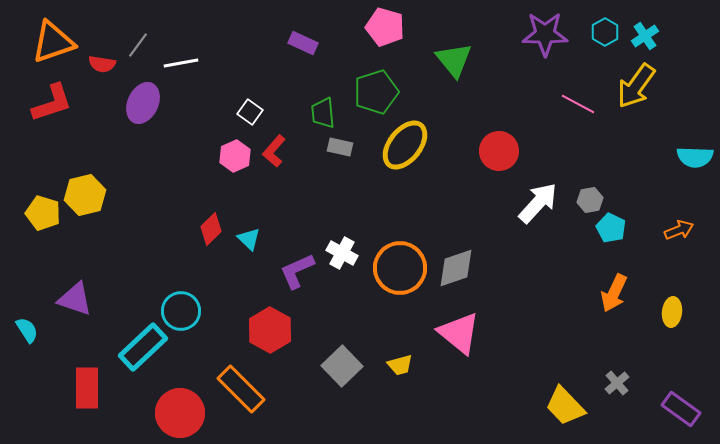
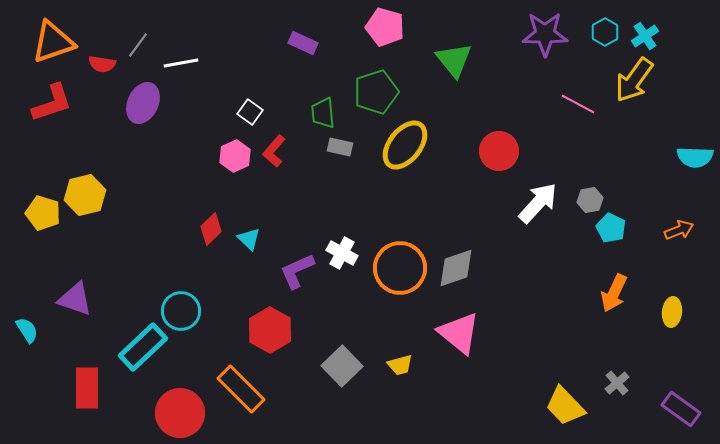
yellow arrow at (636, 86): moved 2 px left, 6 px up
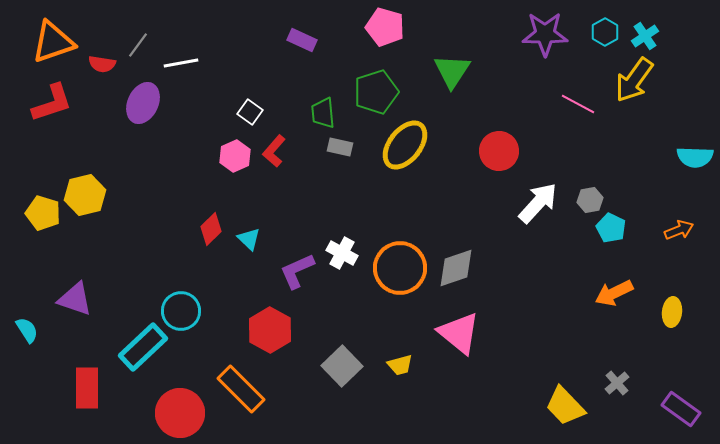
purple rectangle at (303, 43): moved 1 px left, 3 px up
green triangle at (454, 60): moved 2 px left, 11 px down; rotated 12 degrees clockwise
orange arrow at (614, 293): rotated 39 degrees clockwise
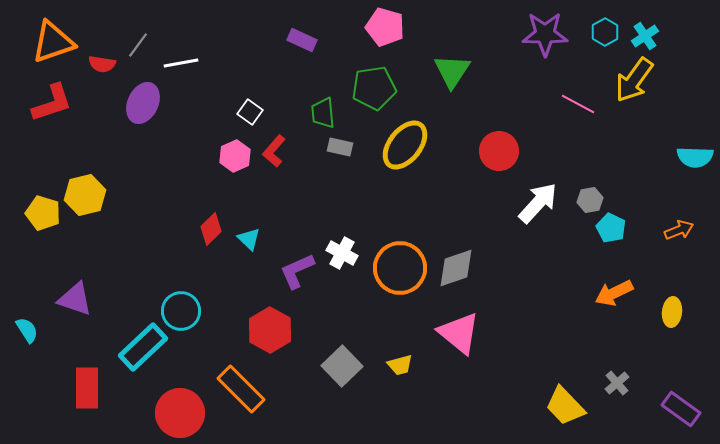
green pentagon at (376, 92): moved 2 px left, 4 px up; rotated 9 degrees clockwise
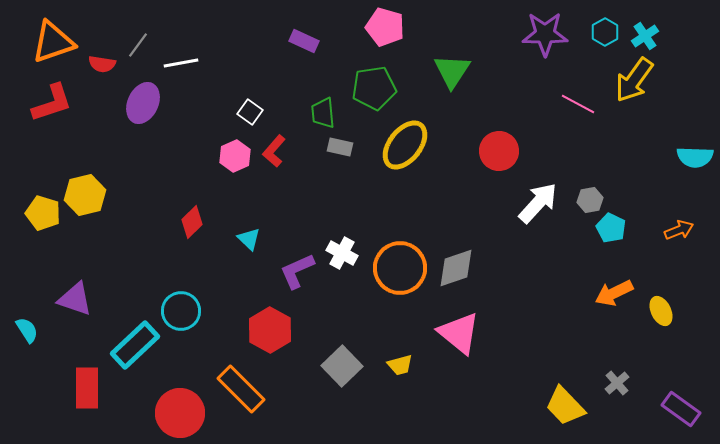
purple rectangle at (302, 40): moved 2 px right, 1 px down
red diamond at (211, 229): moved 19 px left, 7 px up
yellow ellipse at (672, 312): moved 11 px left, 1 px up; rotated 32 degrees counterclockwise
cyan rectangle at (143, 347): moved 8 px left, 2 px up
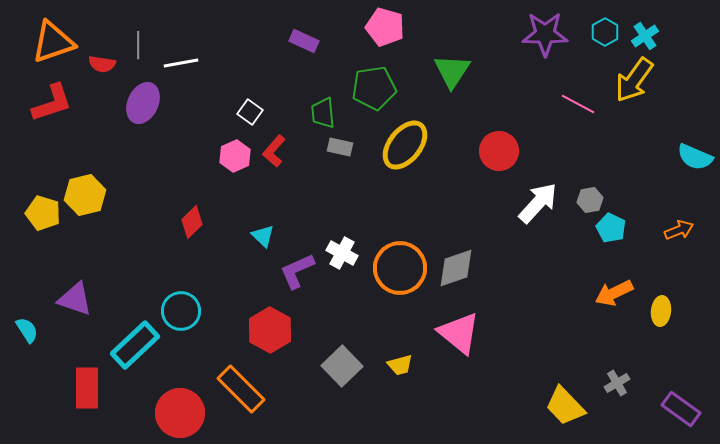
gray line at (138, 45): rotated 36 degrees counterclockwise
cyan semicircle at (695, 157): rotated 21 degrees clockwise
cyan triangle at (249, 239): moved 14 px right, 3 px up
yellow ellipse at (661, 311): rotated 32 degrees clockwise
gray cross at (617, 383): rotated 10 degrees clockwise
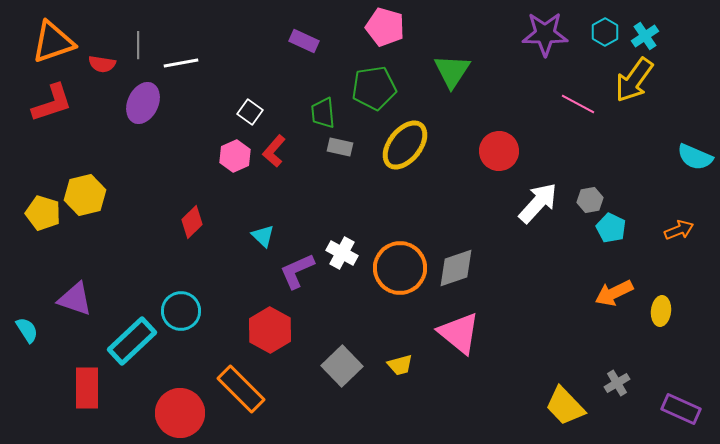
cyan rectangle at (135, 345): moved 3 px left, 4 px up
purple rectangle at (681, 409): rotated 12 degrees counterclockwise
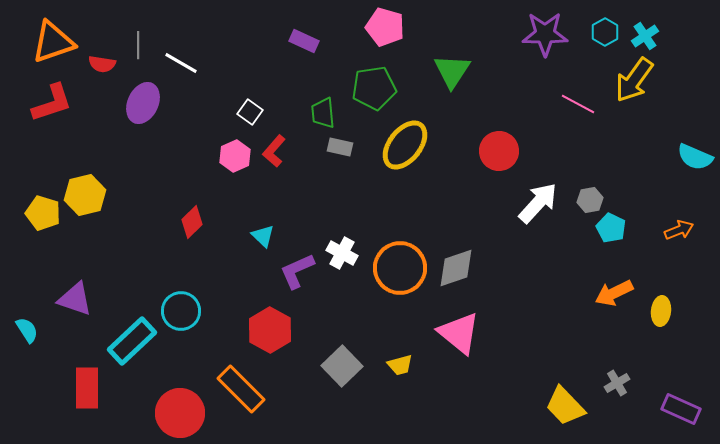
white line at (181, 63): rotated 40 degrees clockwise
